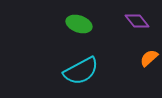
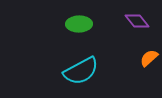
green ellipse: rotated 20 degrees counterclockwise
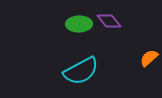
purple diamond: moved 28 px left
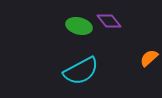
green ellipse: moved 2 px down; rotated 15 degrees clockwise
